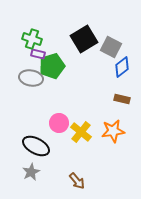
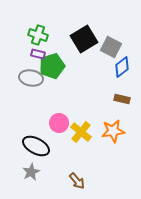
green cross: moved 6 px right, 4 px up
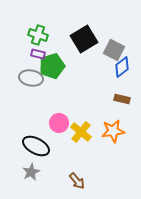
gray square: moved 3 px right, 3 px down
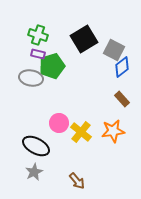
brown rectangle: rotated 35 degrees clockwise
gray star: moved 3 px right
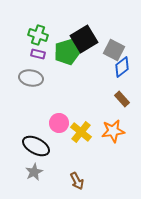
green pentagon: moved 15 px right, 14 px up
brown arrow: rotated 12 degrees clockwise
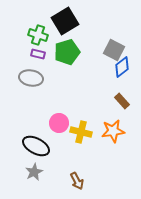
black square: moved 19 px left, 18 px up
brown rectangle: moved 2 px down
yellow cross: rotated 25 degrees counterclockwise
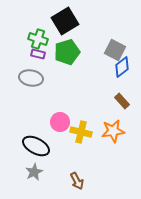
green cross: moved 4 px down
gray square: moved 1 px right
pink circle: moved 1 px right, 1 px up
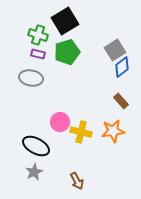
green cross: moved 4 px up
gray square: rotated 30 degrees clockwise
brown rectangle: moved 1 px left
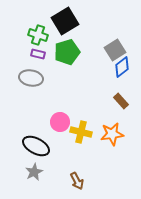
orange star: moved 1 px left, 3 px down
